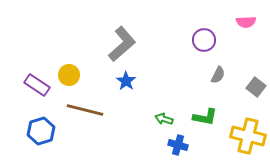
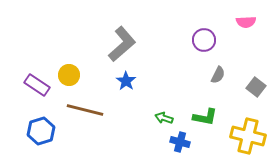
green arrow: moved 1 px up
blue cross: moved 2 px right, 3 px up
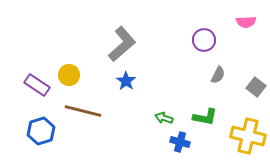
brown line: moved 2 px left, 1 px down
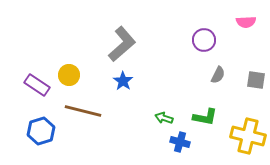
blue star: moved 3 px left
gray square: moved 7 px up; rotated 30 degrees counterclockwise
